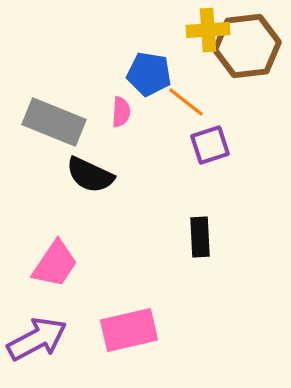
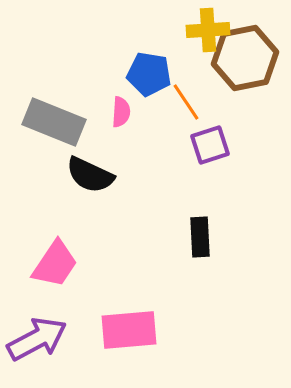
brown hexagon: moved 2 px left, 12 px down; rotated 4 degrees counterclockwise
orange line: rotated 18 degrees clockwise
pink rectangle: rotated 8 degrees clockwise
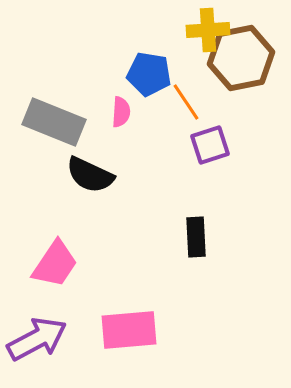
brown hexagon: moved 4 px left
black rectangle: moved 4 px left
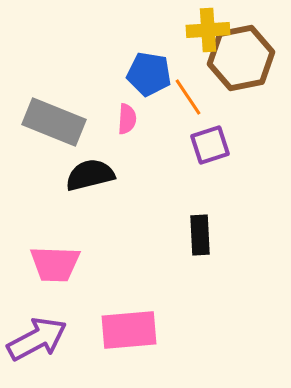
orange line: moved 2 px right, 5 px up
pink semicircle: moved 6 px right, 7 px down
black semicircle: rotated 141 degrees clockwise
black rectangle: moved 4 px right, 2 px up
pink trapezoid: rotated 58 degrees clockwise
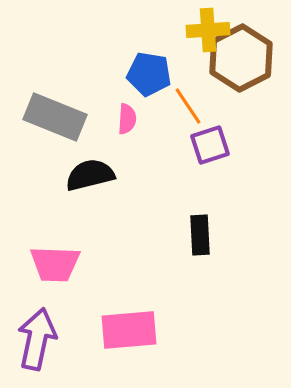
brown hexagon: rotated 16 degrees counterclockwise
orange line: moved 9 px down
gray rectangle: moved 1 px right, 5 px up
purple arrow: rotated 50 degrees counterclockwise
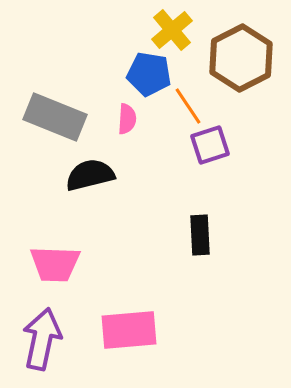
yellow cross: moved 36 px left; rotated 36 degrees counterclockwise
purple arrow: moved 5 px right
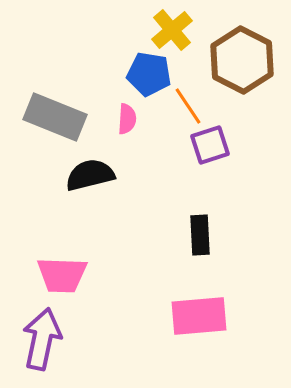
brown hexagon: moved 1 px right, 2 px down; rotated 6 degrees counterclockwise
pink trapezoid: moved 7 px right, 11 px down
pink rectangle: moved 70 px right, 14 px up
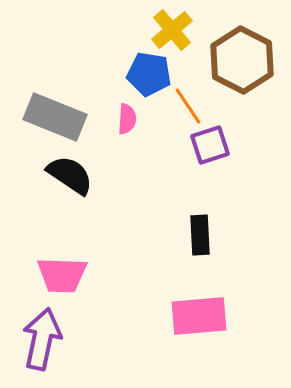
black semicircle: moved 20 px left; rotated 48 degrees clockwise
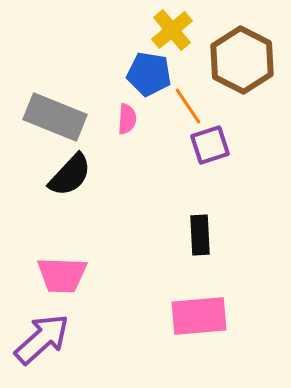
black semicircle: rotated 99 degrees clockwise
purple arrow: rotated 36 degrees clockwise
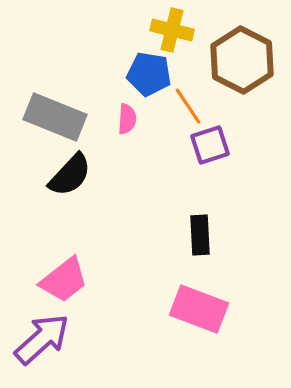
yellow cross: rotated 36 degrees counterclockwise
pink trapezoid: moved 2 px right, 5 px down; rotated 40 degrees counterclockwise
pink rectangle: moved 7 px up; rotated 26 degrees clockwise
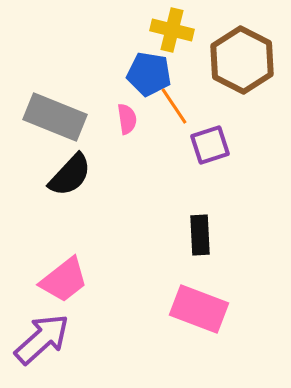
orange line: moved 14 px left
pink semicircle: rotated 12 degrees counterclockwise
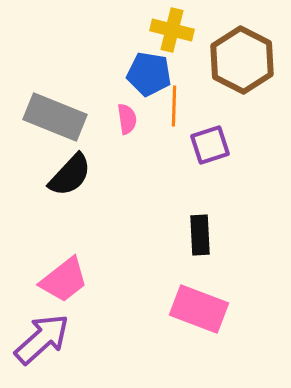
orange line: rotated 36 degrees clockwise
